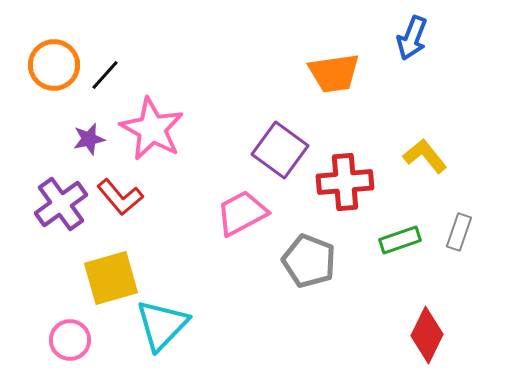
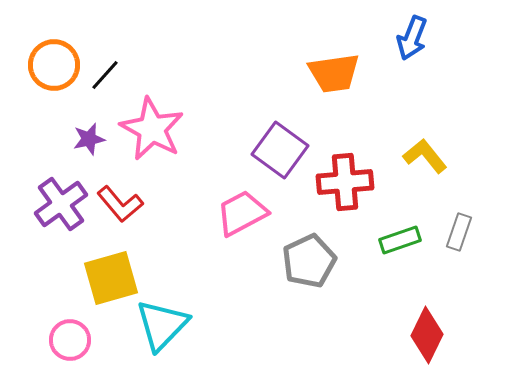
red L-shape: moved 7 px down
gray pentagon: rotated 26 degrees clockwise
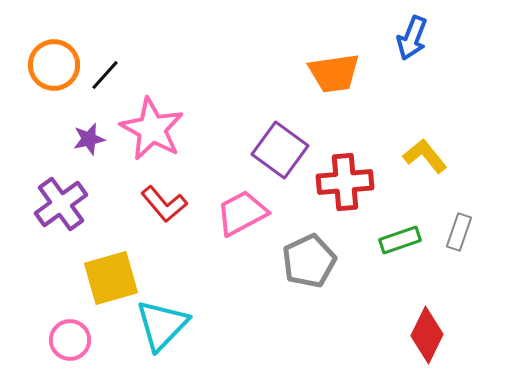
red L-shape: moved 44 px right
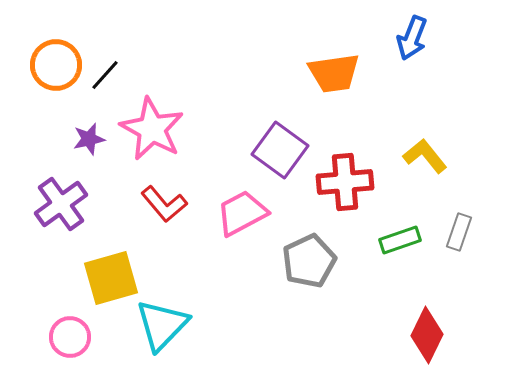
orange circle: moved 2 px right
pink circle: moved 3 px up
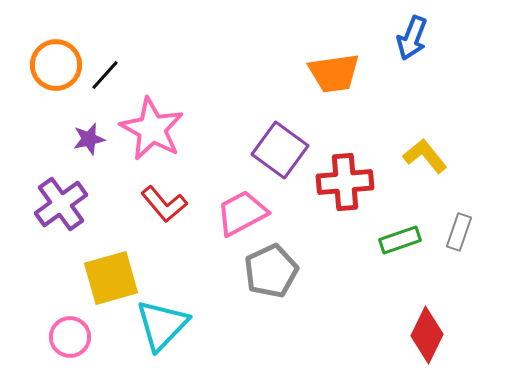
gray pentagon: moved 38 px left, 10 px down
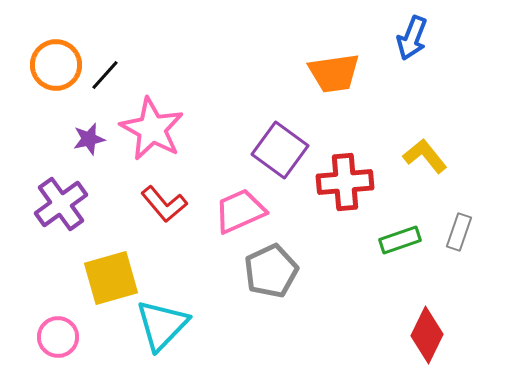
pink trapezoid: moved 2 px left, 2 px up; rotated 4 degrees clockwise
pink circle: moved 12 px left
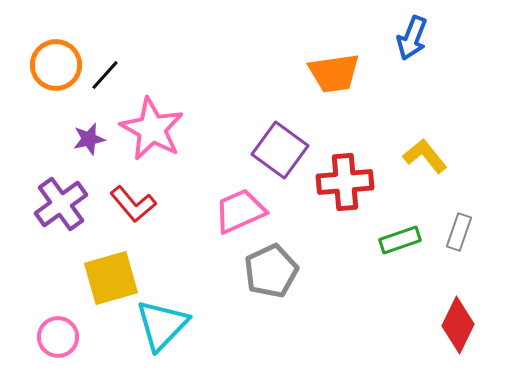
red L-shape: moved 31 px left
red diamond: moved 31 px right, 10 px up
